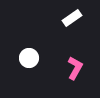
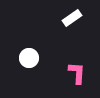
pink L-shape: moved 2 px right, 5 px down; rotated 25 degrees counterclockwise
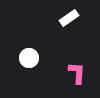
white rectangle: moved 3 px left
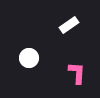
white rectangle: moved 7 px down
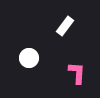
white rectangle: moved 4 px left, 1 px down; rotated 18 degrees counterclockwise
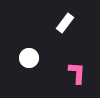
white rectangle: moved 3 px up
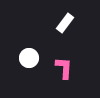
pink L-shape: moved 13 px left, 5 px up
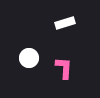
white rectangle: rotated 36 degrees clockwise
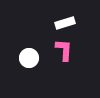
pink L-shape: moved 18 px up
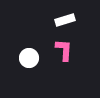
white rectangle: moved 3 px up
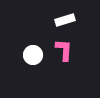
white circle: moved 4 px right, 3 px up
